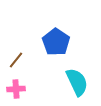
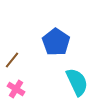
brown line: moved 4 px left
pink cross: rotated 36 degrees clockwise
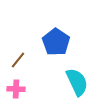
brown line: moved 6 px right
pink cross: rotated 30 degrees counterclockwise
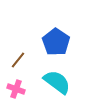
cyan semicircle: moved 20 px left; rotated 28 degrees counterclockwise
pink cross: rotated 18 degrees clockwise
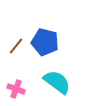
blue pentagon: moved 11 px left; rotated 20 degrees counterclockwise
brown line: moved 2 px left, 14 px up
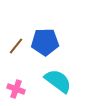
blue pentagon: rotated 16 degrees counterclockwise
cyan semicircle: moved 1 px right, 1 px up
